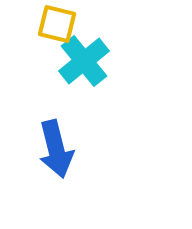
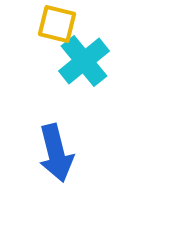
blue arrow: moved 4 px down
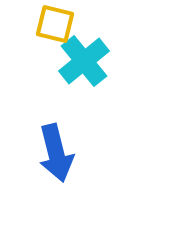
yellow square: moved 2 px left
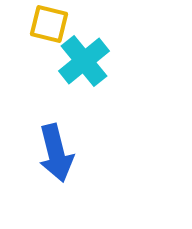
yellow square: moved 6 px left
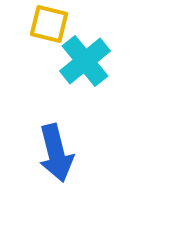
cyan cross: moved 1 px right
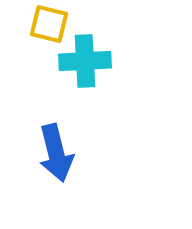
cyan cross: rotated 36 degrees clockwise
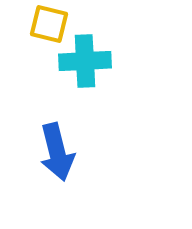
blue arrow: moved 1 px right, 1 px up
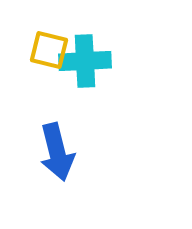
yellow square: moved 26 px down
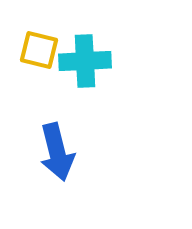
yellow square: moved 10 px left
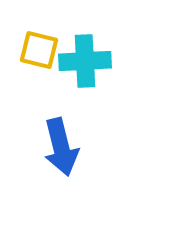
blue arrow: moved 4 px right, 5 px up
